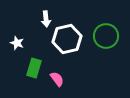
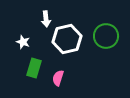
white star: moved 6 px right, 1 px up
pink semicircle: moved 1 px right, 1 px up; rotated 126 degrees counterclockwise
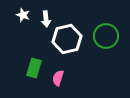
white star: moved 27 px up
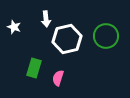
white star: moved 9 px left, 12 px down
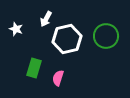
white arrow: rotated 35 degrees clockwise
white star: moved 2 px right, 2 px down
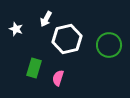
green circle: moved 3 px right, 9 px down
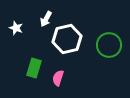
white star: moved 1 px up
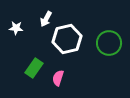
white star: rotated 16 degrees counterclockwise
green circle: moved 2 px up
green rectangle: rotated 18 degrees clockwise
